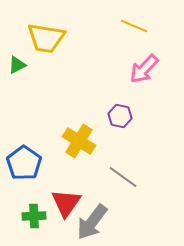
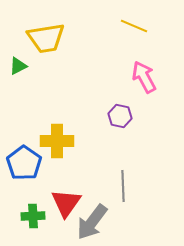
yellow trapezoid: rotated 18 degrees counterclockwise
green triangle: moved 1 px right, 1 px down
pink arrow: moved 8 px down; rotated 108 degrees clockwise
yellow cross: moved 22 px left; rotated 32 degrees counterclockwise
gray line: moved 9 px down; rotated 52 degrees clockwise
green cross: moved 1 px left
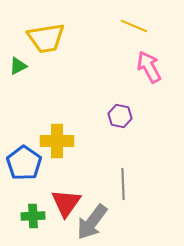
pink arrow: moved 5 px right, 10 px up
gray line: moved 2 px up
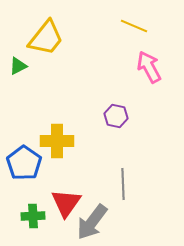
yellow trapezoid: rotated 42 degrees counterclockwise
purple hexagon: moved 4 px left
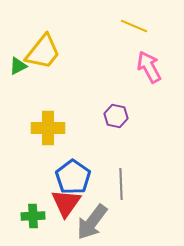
yellow trapezoid: moved 3 px left, 14 px down
yellow cross: moved 9 px left, 13 px up
blue pentagon: moved 49 px right, 14 px down
gray line: moved 2 px left
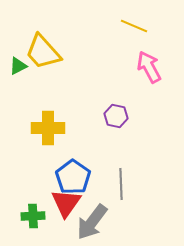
yellow trapezoid: rotated 99 degrees clockwise
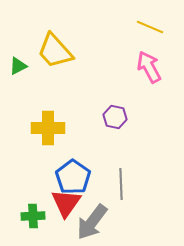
yellow line: moved 16 px right, 1 px down
yellow trapezoid: moved 12 px right, 1 px up
purple hexagon: moved 1 px left, 1 px down
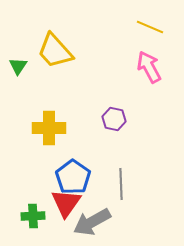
green triangle: rotated 30 degrees counterclockwise
purple hexagon: moved 1 px left, 2 px down
yellow cross: moved 1 px right
gray arrow: rotated 24 degrees clockwise
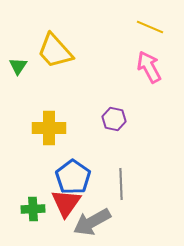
green cross: moved 7 px up
